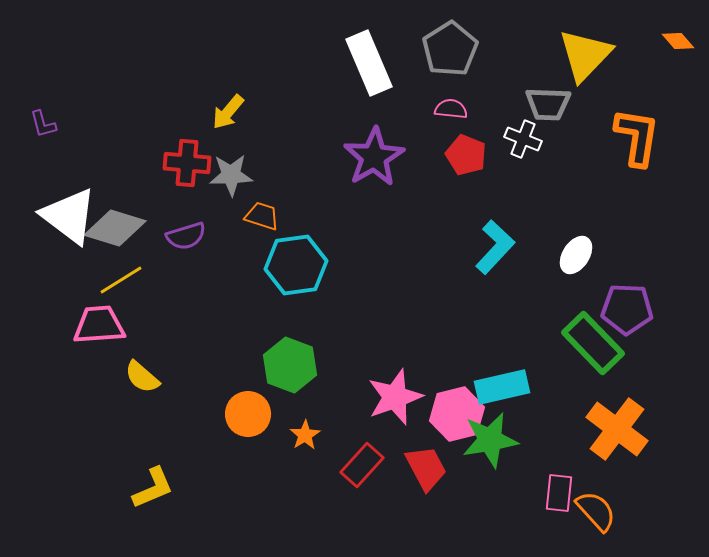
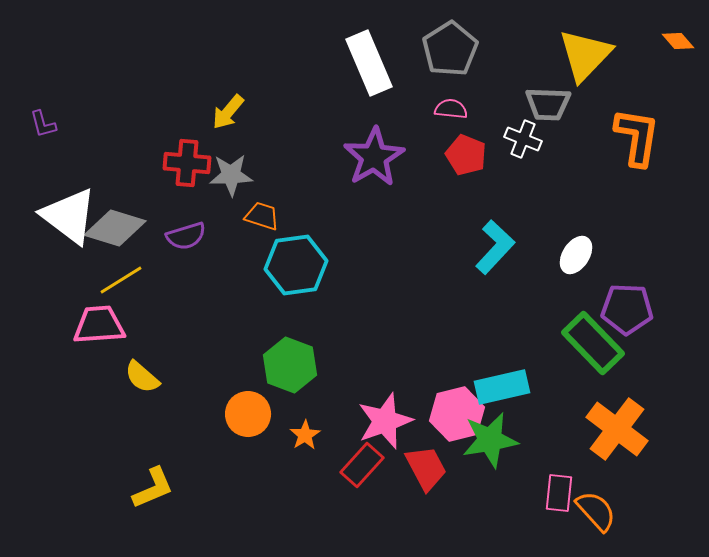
pink star: moved 10 px left, 24 px down
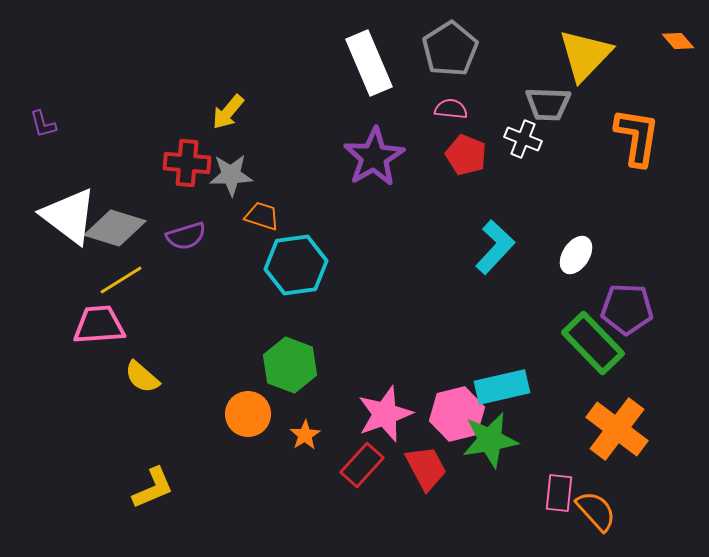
pink star: moved 7 px up
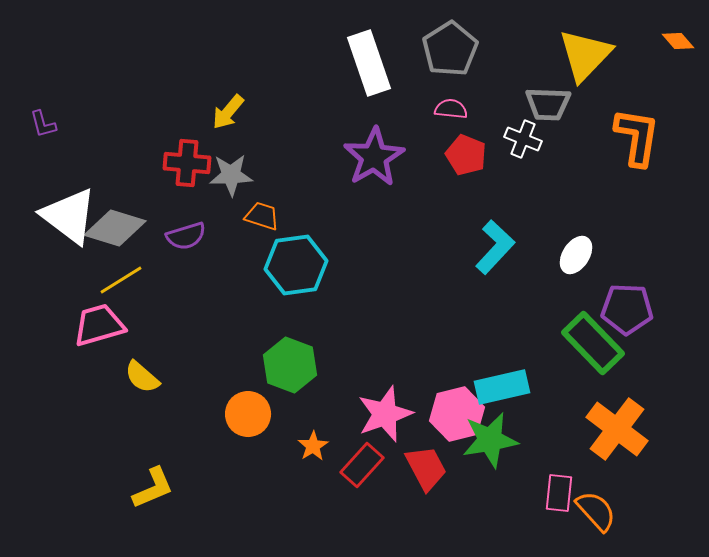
white rectangle: rotated 4 degrees clockwise
pink trapezoid: rotated 12 degrees counterclockwise
orange star: moved 8 px right, 11 px down
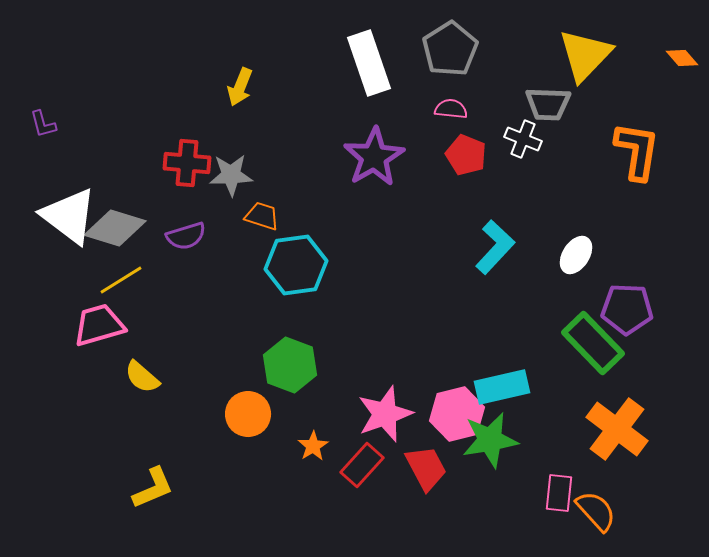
orange diamond: moved 4 px right, 17 px down
yellow arrow: moved 12 px right, 25 px up; rotated 18 degrees counterclockwise
orange L-shape: moved 14 px down
